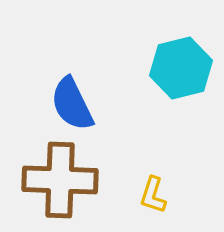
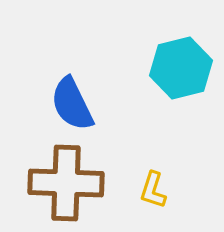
brown cross: moved 6 px right, 3 px down
yellow L-shape: moved 5 px up
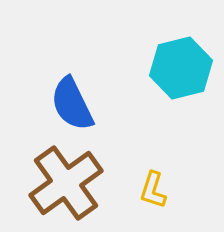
brown cross: rotated 38 degrees counterclockwise
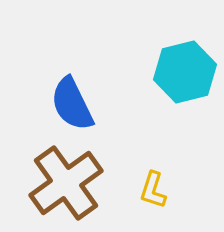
cyan hexagon: moved 4 px right, 4 px down
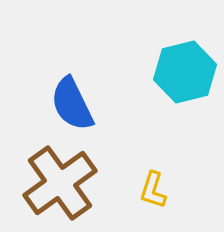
brown cross: moved 6 px left
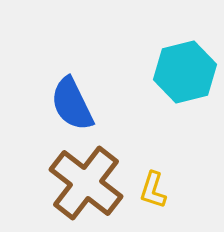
brown cross: moved 26 px right; rotated 16 degrees counterclockwise
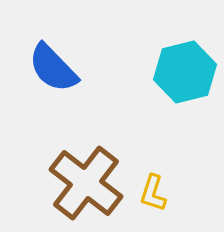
blue semicircle: moved 19 px left, 36 px up; rotated 18 degrees counterclockwise
yellow L-shape: moved 3 px down
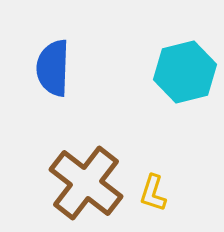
blue semicircle: rotated 46 degrees clockwise
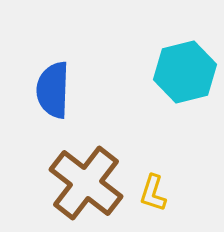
blue semicircle: moved 22 px down
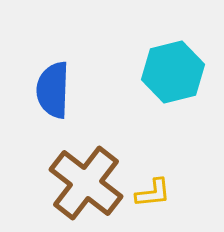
cyan hexagon: moved 12 px left
yellow L-shape: rotated 114 degrees counterclockwise
